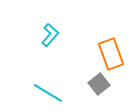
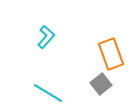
cyan L-shape: moved 4 px left, 2 px down
gray square: moved 2 px right
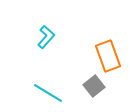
orange rectangle: moved 3 px left, 2 px down
gray square: moved 7 px left, 2 px down
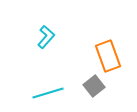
cyan line: rotated 48 degrees counterclockwise
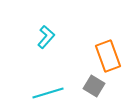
gray square: rotated 20 degrees counterclockwise
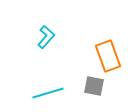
gray square: rotated 20 degrees counterclockwise
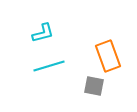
cyan L-shape: moved 3 px left, 4 px up; rotated 35 degrees clockwise
cyan line: moved 1 px right, 27 px up
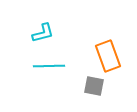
cyan line: rotated 16 degrees clockwise
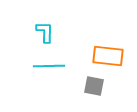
cyan L-shape: moved 2 px right, 1 px up; rotated 75 degrees counterclockwise
orange rectangle: rotated 64 degrees counterclockwise
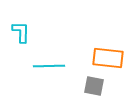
cyan L-shape: moved 24 px left
orange rectangle: moved 2 px down
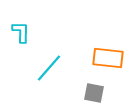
cyan line: moved 2 px down; rotated 48 degrees counterclockwise
gray square: moved 7 px down
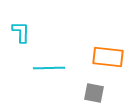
orange rectangle: moved 1 px up
cyan line: rotated 48 degrees clockwise
